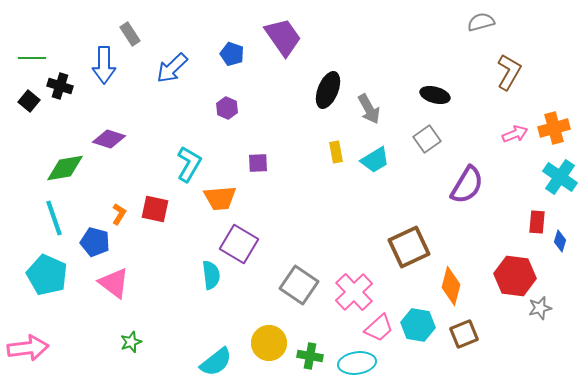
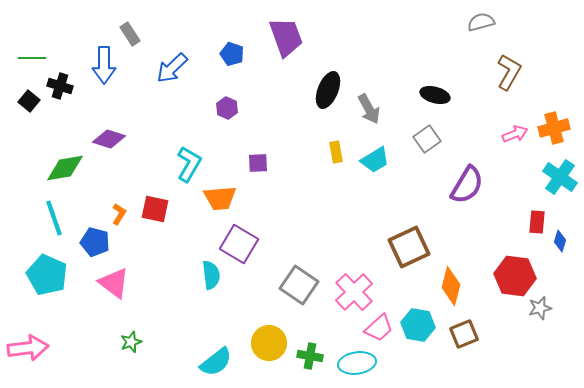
purple trapezoid at (283, 37): moved 3 px right; rotated 15 degrees clockwise
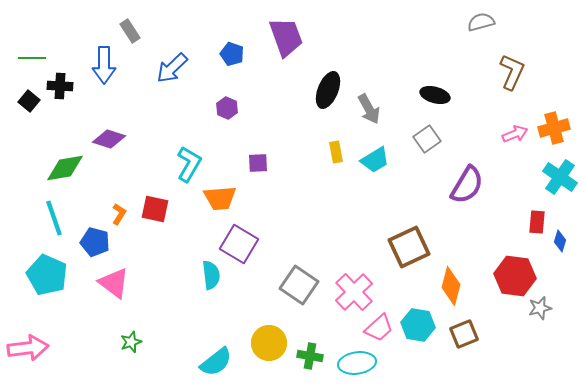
gray rectangle at (130, 34): moved 3 px up
brown L-shape at (509, 72): moved 3 px right; rotated 6 degrees counterclockwise
black cross at (60, 86): rotated 15 degrees counterclockwise
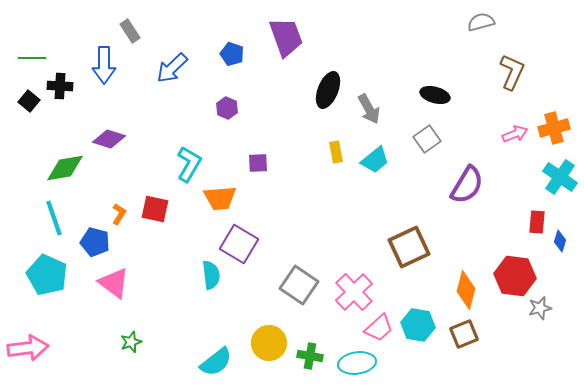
cyan trapezoid at (375, 160): rotated 8 degrees counterclockwise
orange diamond at (451, 286): moved 15 px right, 4 px down
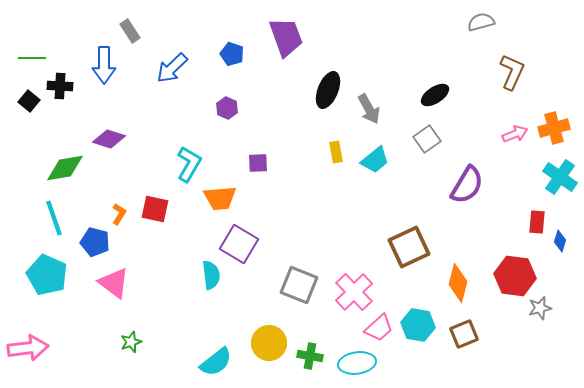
black ellipse at (435, 95): rotated 48 degrees counterclockwise
gray square at (299, 285): rotated 12 degrees counterclockwise
orange diamond at (466, 290): moved 8 px left, 7 px up
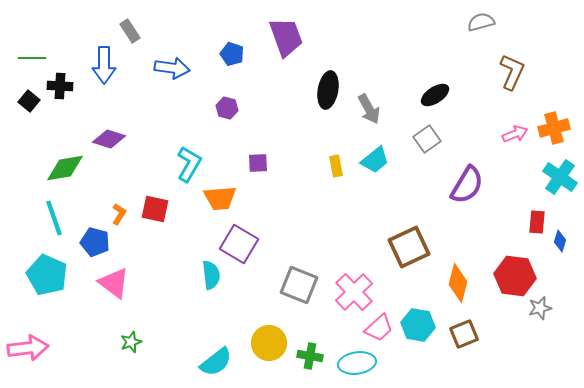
blue arrow at (172, 68): rotated 128 degrees counterclockwise
black ellipse at (328, 90): rotated 12 degrees counterclockwise
purple hexagon at (227, 108): rotated 10 degrees counterclockwise
yellow rectangle at (336, 152): moved 14 px down
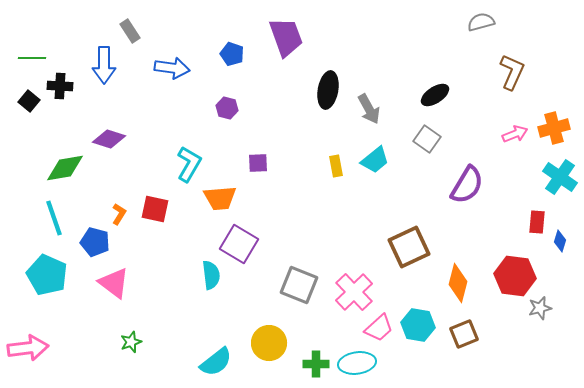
gray square at (427, 139): rotated 20 degrees counterclockwise
green cross at (310, 356): moved 6 px right, 8 px down; rotated 10 degrees counterclockwise
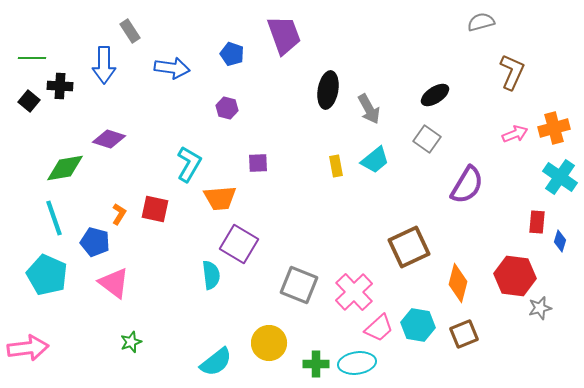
purple trapezoid at (286, 37): moved 2 px left, 2 px up
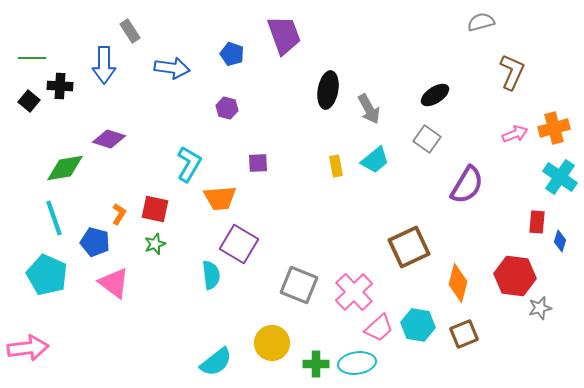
green star at (131, 342): moved 24 px right, 98 px up
yellow circle at (269, 343): moved 3 px right
